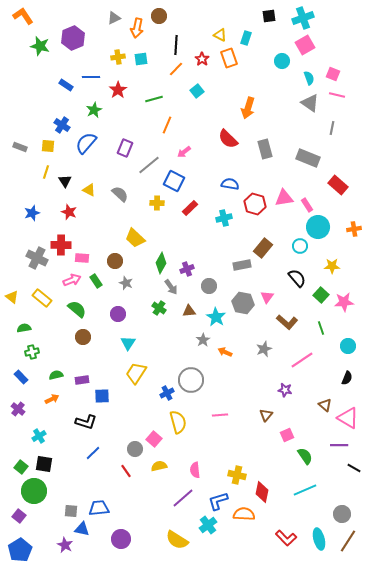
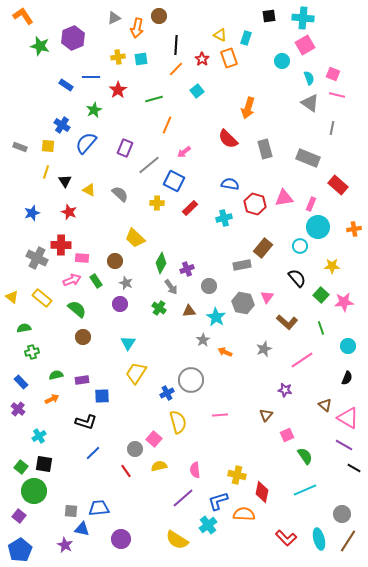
cyan cross at (303, 18): rotated 25 degrees clockwise
pink rectangle at (307, 205): moved 4 px right, 1 px up; rotated 56 degrees clockwise
purple circle at (118, 314): moved 2 px right, 10 px up
blue rectangle at (21, 377): moved 5 px down
purple line at (339, 445): moved 5 px right; rotated 30 degrees clockwise
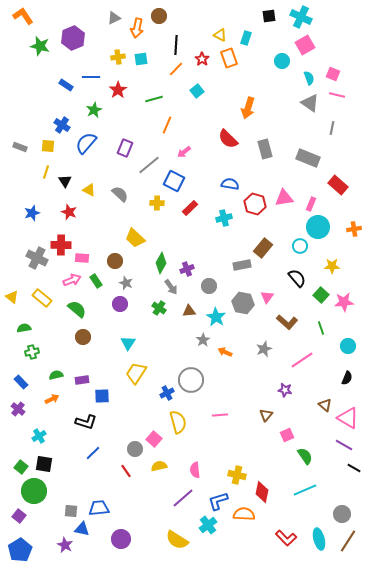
cyan cross at (303, 18): moved 2 px left, 1 px up; rotated 20 degrees clockwise
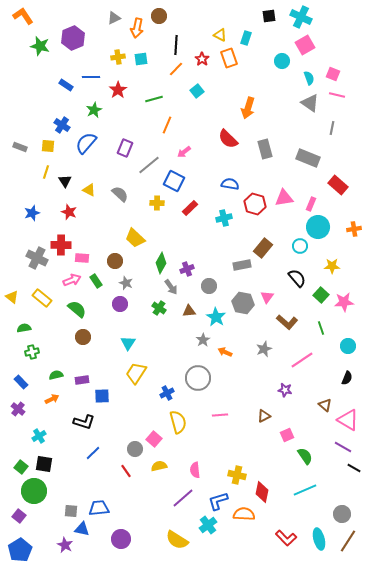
gray circle at (191, 380): moved 7 px right, 2 px up
brown triangle at (266, 415): moved 2 px left, 1 px down; rotated 24 degrees clockwise
pink triangle at (348, 418): moved 2 px down
black L-shape at (86, 422): moved 2 px left
purple line at (344, 445): moved 1 px left, 2 px down
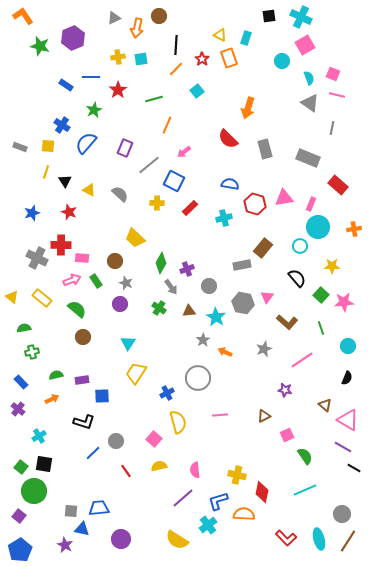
gray circle at (135, 449): moved 19 px left, 8 px up
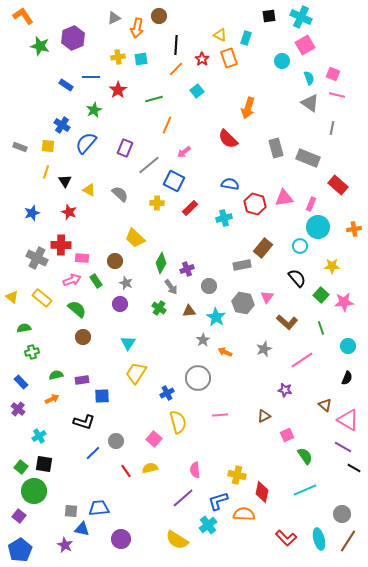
gray rectangle at (265, 149): moved 11 px right, 1 px up
yellow semicircle at (159, 466): moved 9 px left, 2 px down
